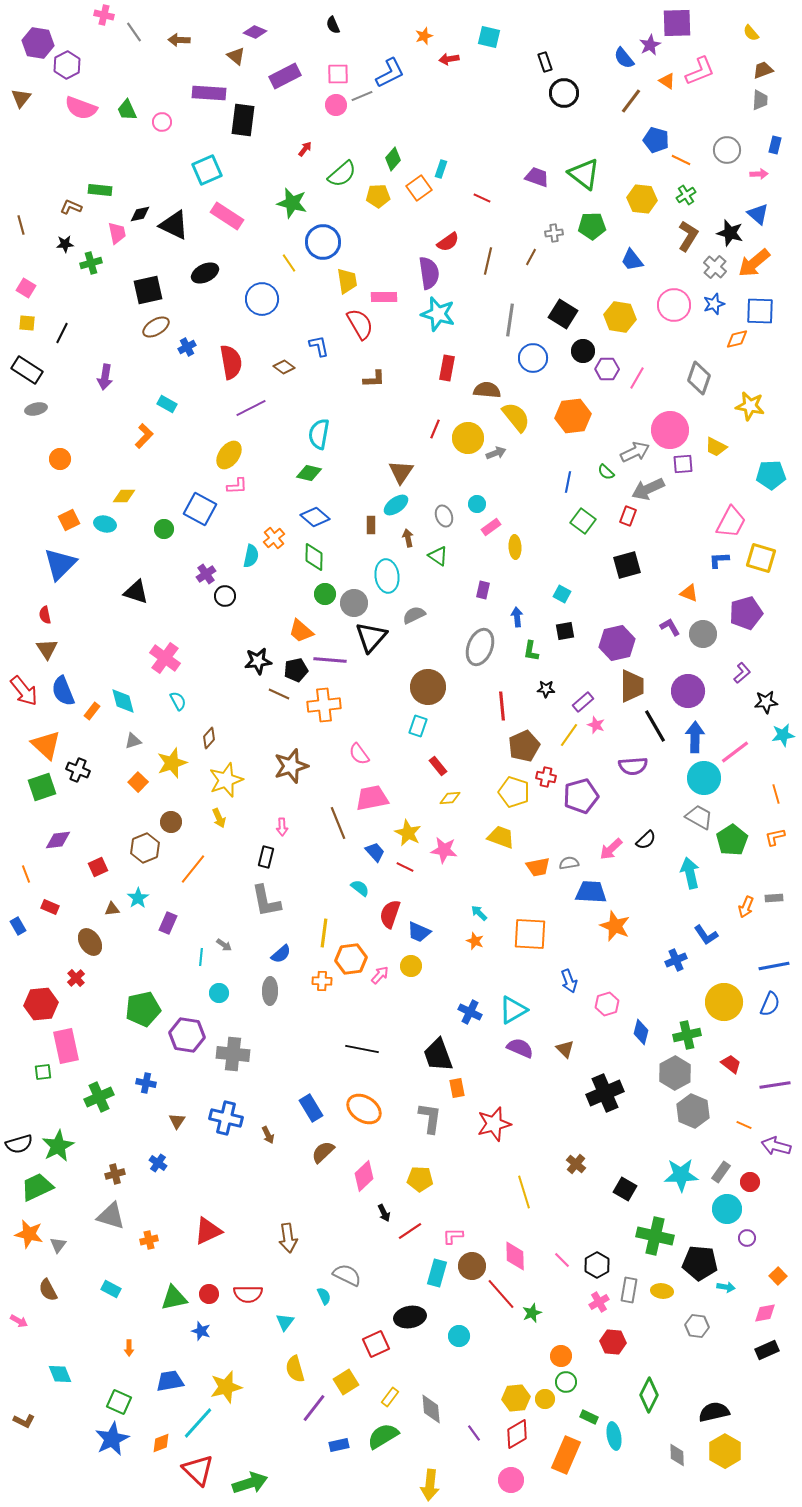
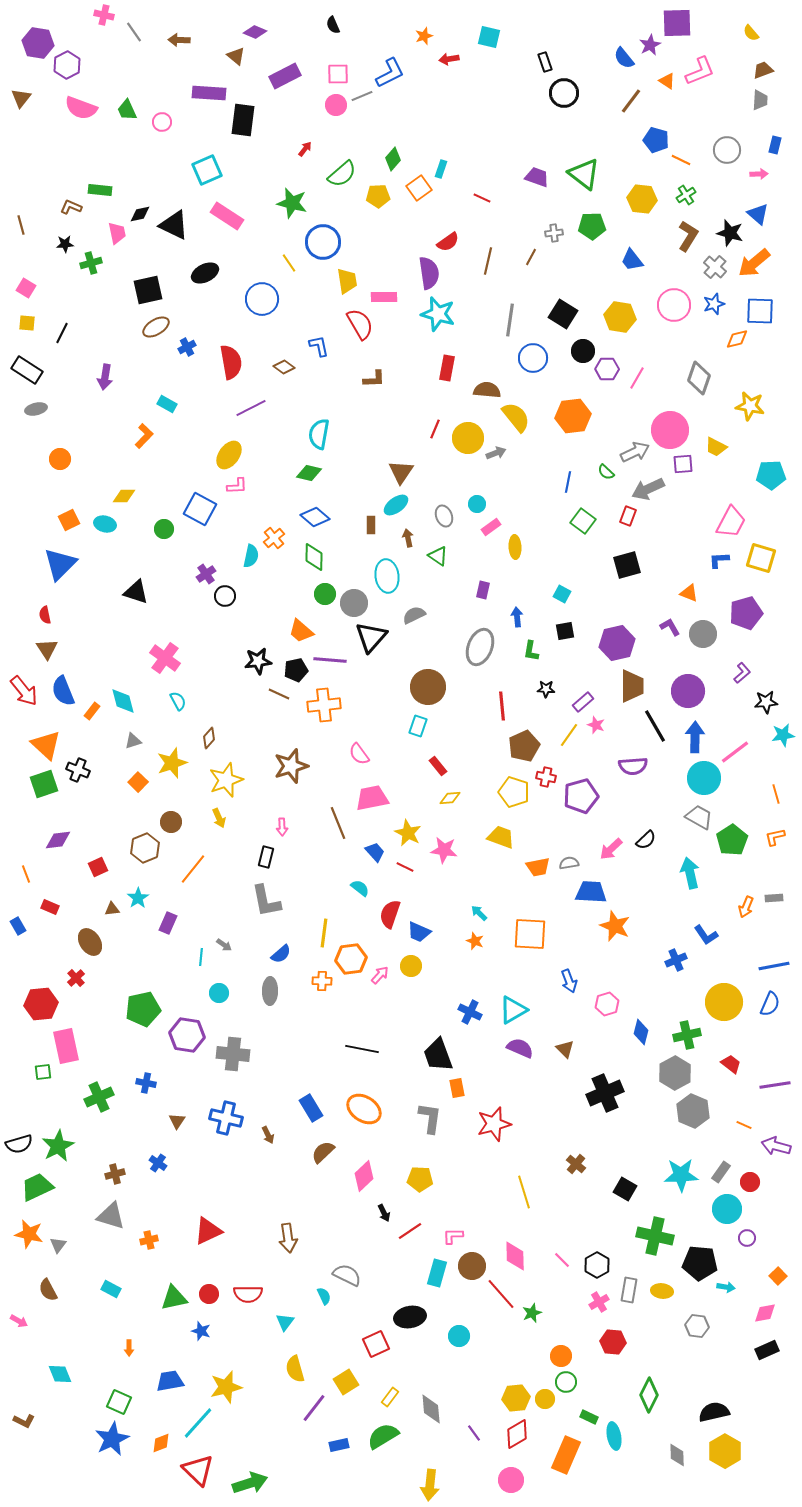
green square at (42, 787): moved 2 px right, 3 px up
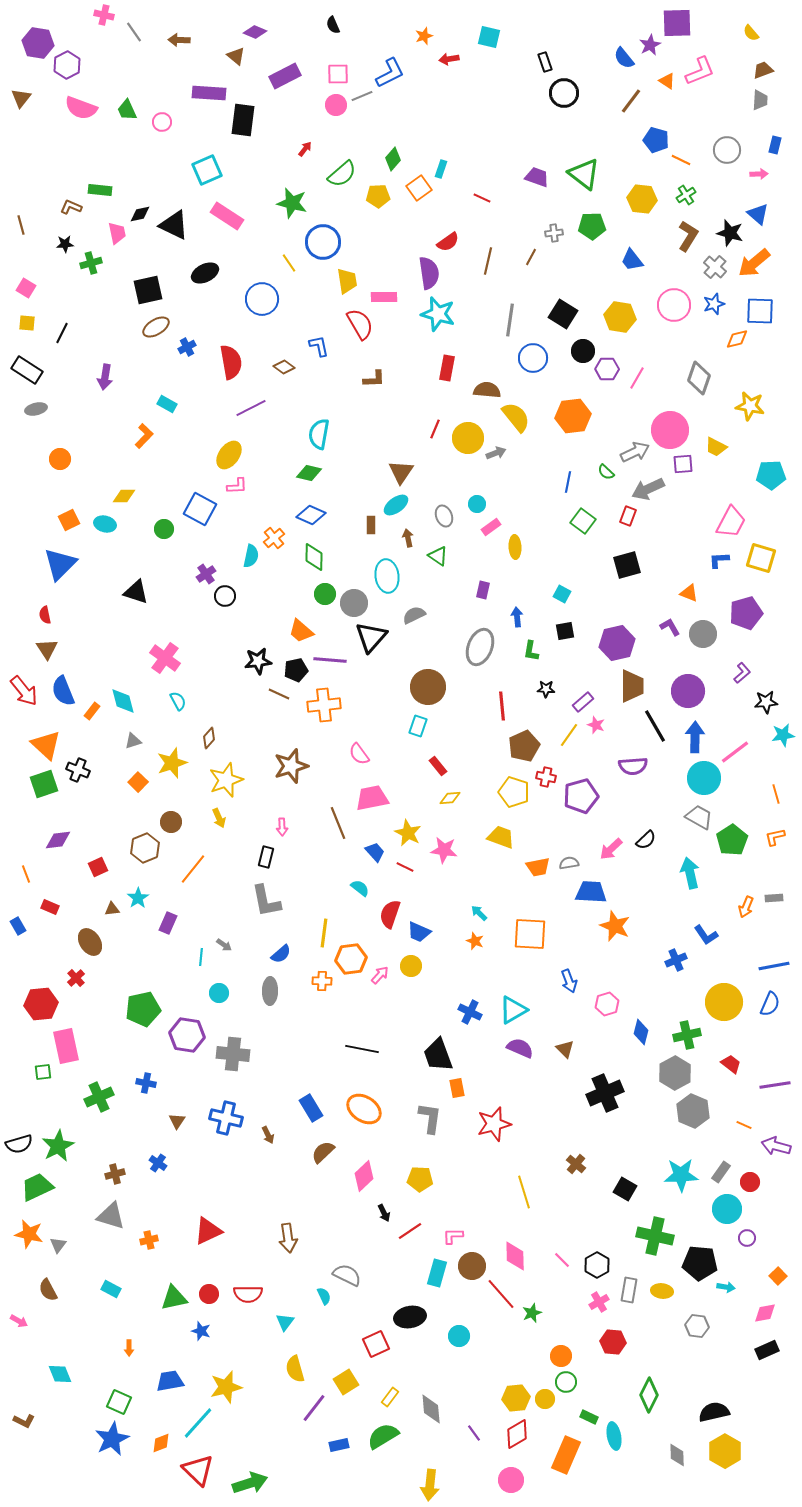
blue diamond at (315, 517): moved 4 px left, 2 px up; rotated 16 degrees counterclockwise
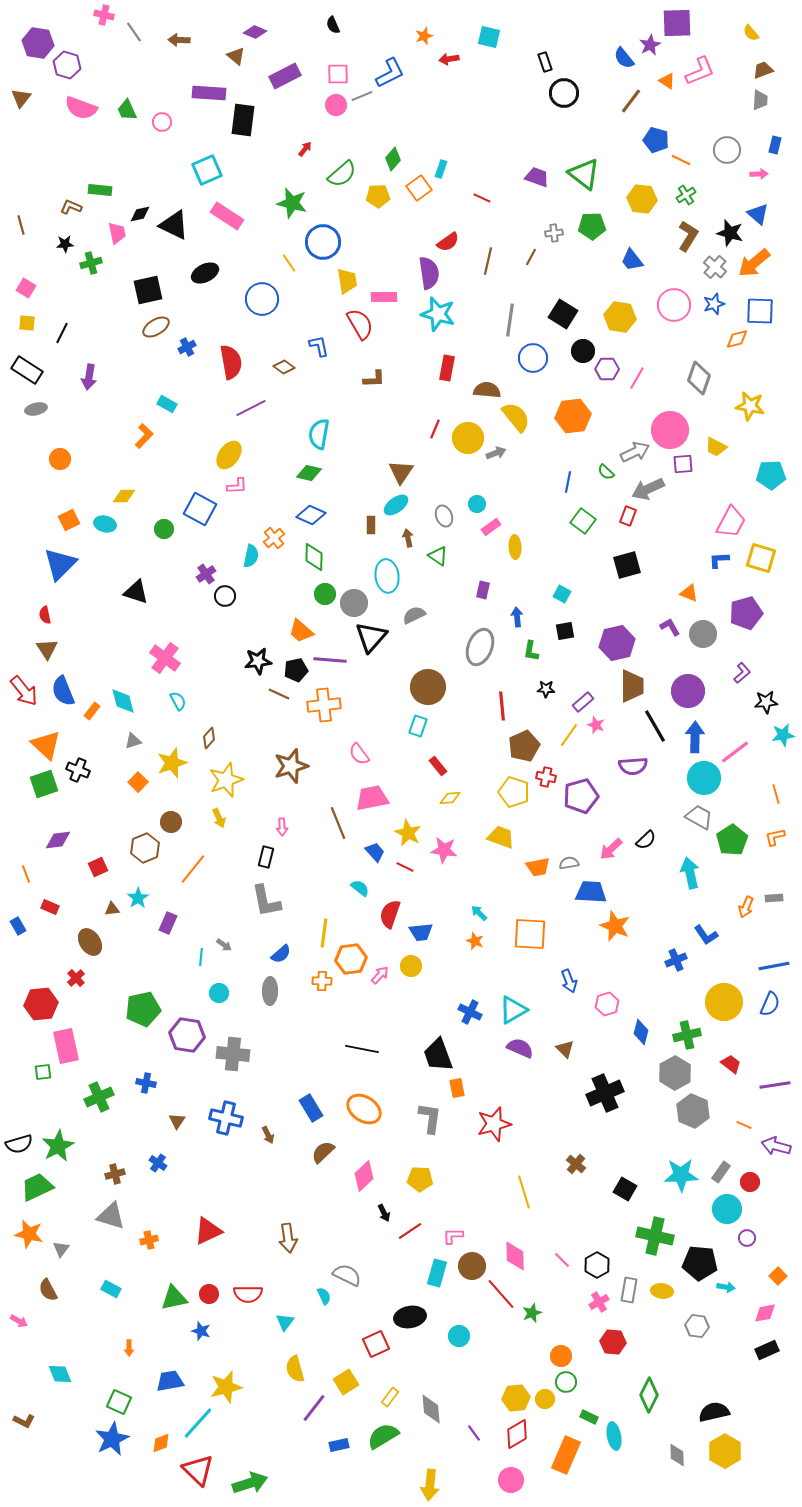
purple hexagon at (67, 65): rotated 16 degrees counterclockwise
purple arrow at (105, 377): moved 16 px left
blue trapezoid at (419, 932): moved 2 px right; rotated 30 degrees counterclockwise
gray triangle at (58, 1245): moved 3 px right, 4 px down
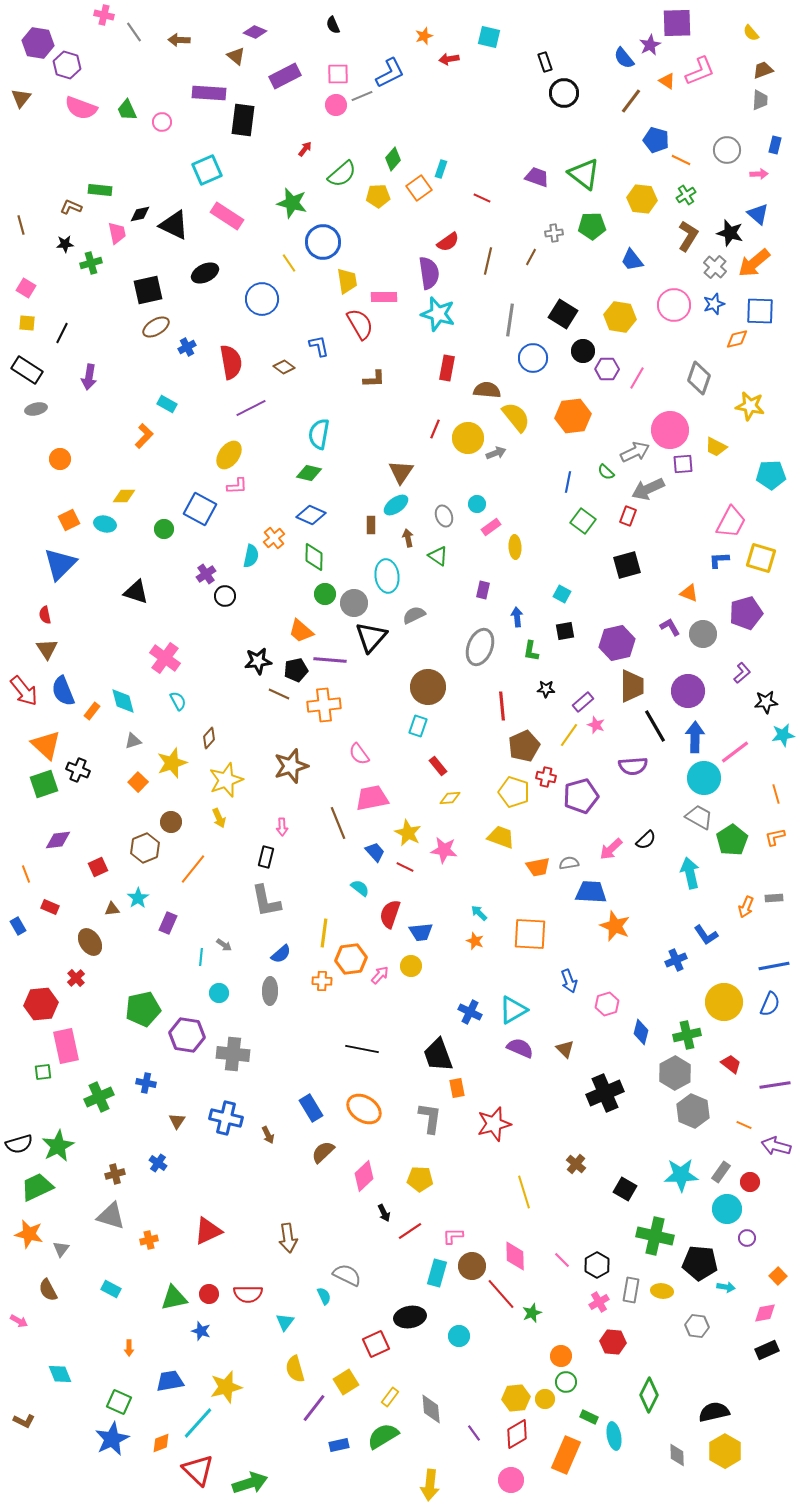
gray rectangle at (629, 1290): moved 2 px right
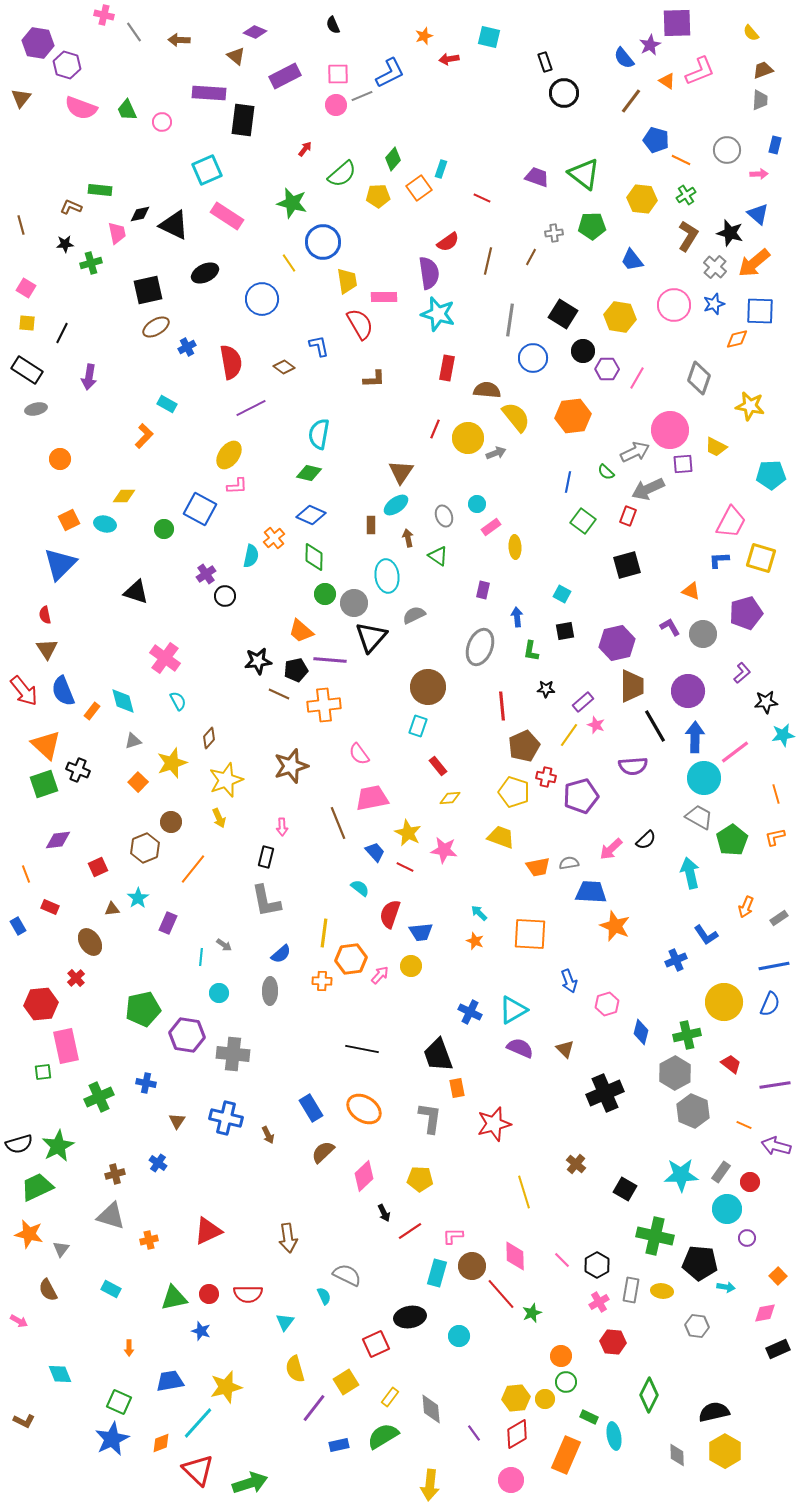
orange triangle at (689, 593): moved 2 px right, 2 px up
gray rectangle at (774, 898): moved 5 px right, 20 px down; rotated 30 degrees counterclockwise
black rectangle at (767, 1350): moved 11 px right, 1 px up
